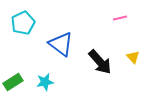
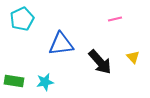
pink line: moved 5 px left, 1 px down
cyan pentagon: moved 1 px left, 4 px up
blue triangle: rotated 44 degrees counterclockwise
green rectangle: moved 1 px right, 1 px up; rotated 42 degrees clockwise
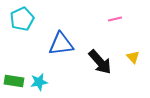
cyan star: moved 6 px left
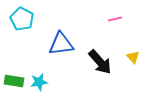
cyan pentagon: rotated 20 degrees counterclockwise
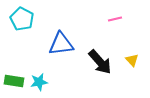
yellow triangle: moved 1 px left, 3 px down
